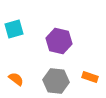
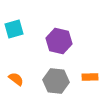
orange rectangle: rotated 21 degrees counterclockwise
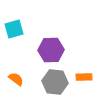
purple hexagon: moved 8 px left, 9 px down; rotated 15 degrees counterclockwise
orange rectangle: moved 6 px left
gray hexagon: moved 1 px left, 1 px down
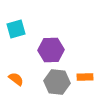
cyan square: moved 2 px right
orange rectangle: moved 1 px right
gray hexagon: moved 2 px right
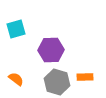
gray hexagon: rotated 10 degrees clockwise
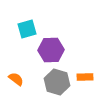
cyan square: moved 11 px right
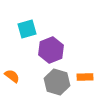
purple hexagon: rotated 20 degrees counterclockwise
orange semicircle: moved 4 px left, 3 px up
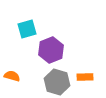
orange semicircle: rotated 21 degrees counterclockwise
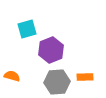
gray hexagon: rotated 20 degrees counterclockwise
